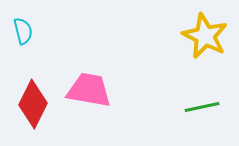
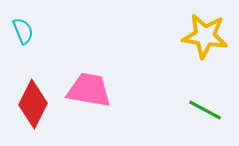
cyan semicircle: rotated 8 degrees counterclockwise
yellow star: rotated 18 degrees counterclockwise
green line: moved 3 px right, 3 px down; rotated 40 degrees clockwise
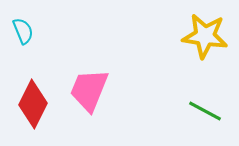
pink trapezoid: rotated 78 degrees counterclockwise
green line: moved 1 px down
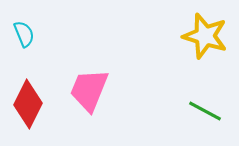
cyan semicircle: moved 1 px right, 3 px down
yellow star: rotated 9 degrees clockwise
red diamond: moved 5 px left
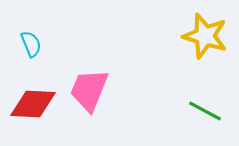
cyan semicircle: moved 7 px right, 10 px down
red diamond: moved 5 px right; rotated 66 degrees clockwise
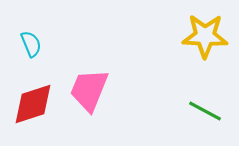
yellow star: rotated 15 degrees counterclockwise
red diamond: rotated 21 degrees counterclockwise
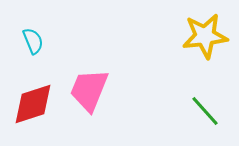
yellow star: rotated 9 degrees counterclockwise
cyan semicircle: moved 2 px right, 3 px up
green line: rotated 20 degrees clockwise
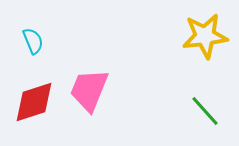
red diamond: moved 1 px right, 2 px up
